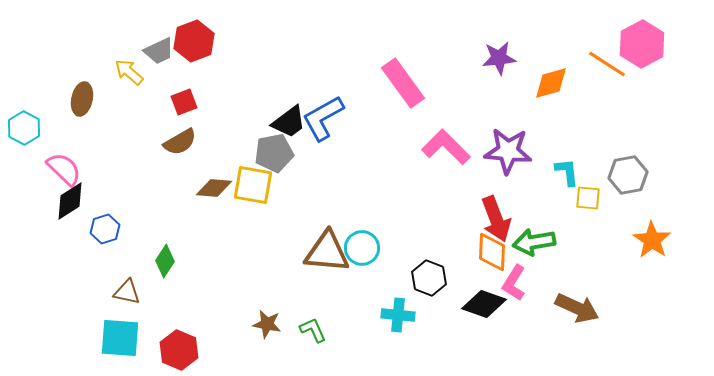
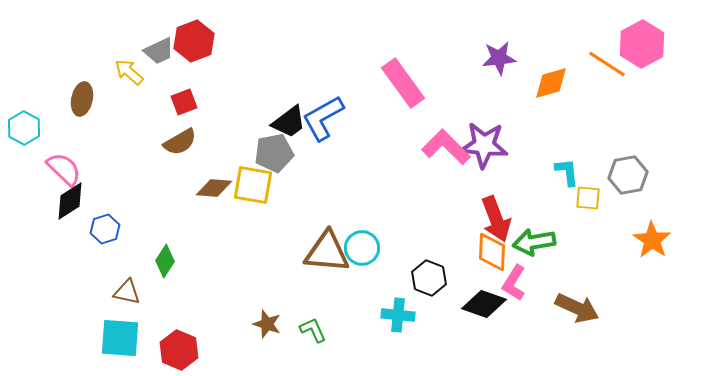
purple star at (508, 151): moved 24 px left, 6 px up
brown star at (267, 324): rotated 8 degrees clockwise
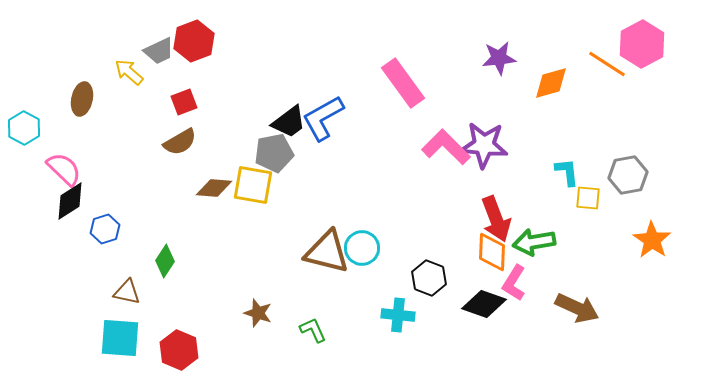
brown triangle at (327, 252): rotated 9 degrees clockwise
brown star at (267, 324): moved 9 px left, 11 px up
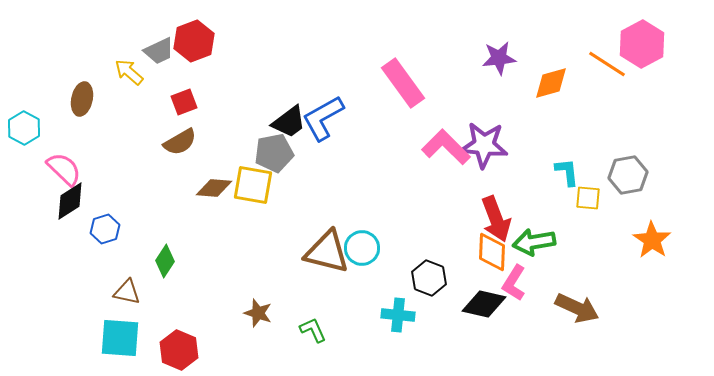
black diamond at (484, 304): rotated 6 degrees counterclockwise
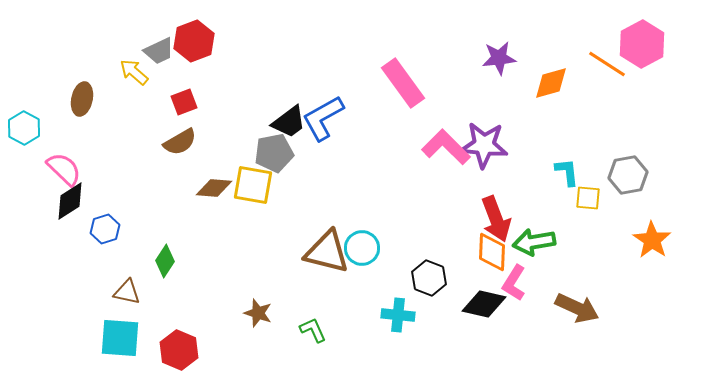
yellow arrow at (129, 72): moved 5 px right
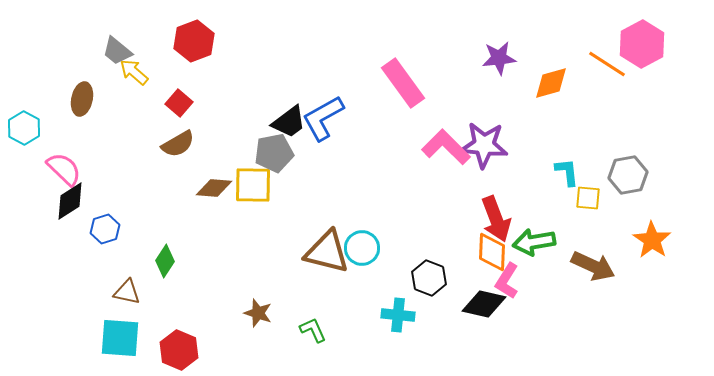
gray trapezoid at (159, 51): moved 42 px left; rotated 64 degrees clockwise
red square at (184, 102): moved 5 px left, 1 px down; rotated 28 degrees counterclockwise
brown semicircle at (180, 142): moved 2 px left, 2 px down
yellow square at (253, 185): rotated 9 degrees counterclockwise
pink L-shape at (514, 283): moved 7 px left, 2 px up
brown arrow at (577, 308): moved 16 px right, 42 px up
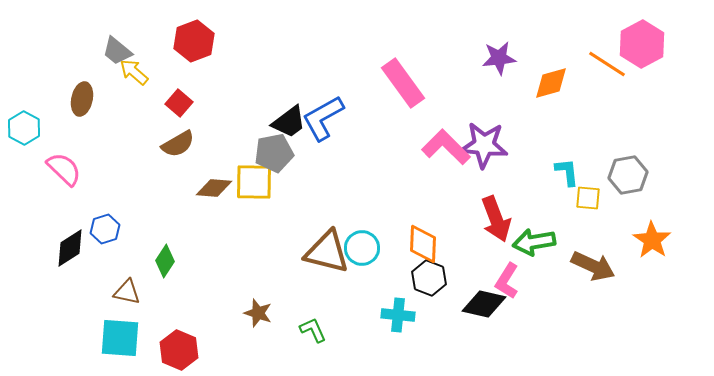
yellow square at (253, 185): moved 1 px right, 3 px up
black diamond at (70, 201): moved 47 px down
orange diamond at (492, 252): moved 69 px left, 8 px up
